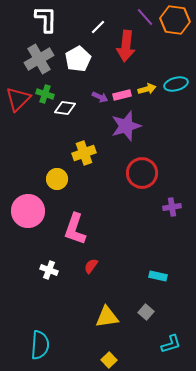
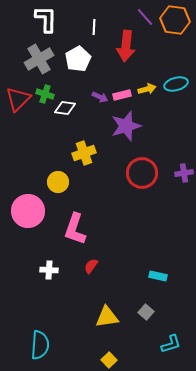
white line: moved 4 px left; rotated 42 degrees counterclockwise
yellow circle: moved 1 px right, 3 px down
purple cross: moved 12 px right, 34 px up
white cross: rotated 18 degrees counterclockwise
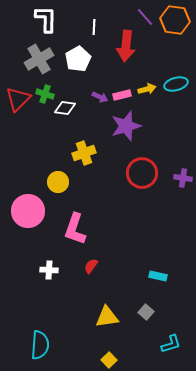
purple cross: moved 1 px left, 5 px down; rotated 18 degrees clockwise
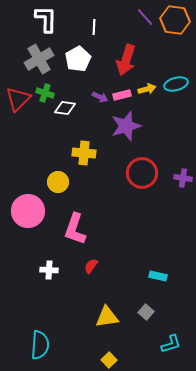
red arrow: moved 14 px down; rotated 12 degrees clockwise
green cross: moved 1 px up
yellow cross: rotated 25 degrees clockwise
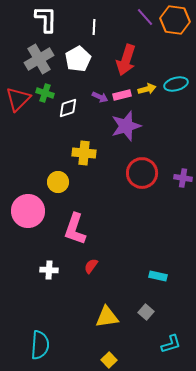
white diamond: moved 3 px right; rotated 25 degrees counterclockwise
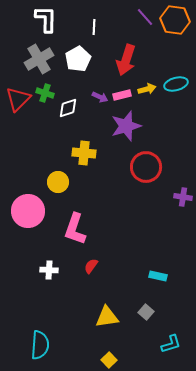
red circle: moved 4 px right, 6 px up
purple cross: moved 19 px down
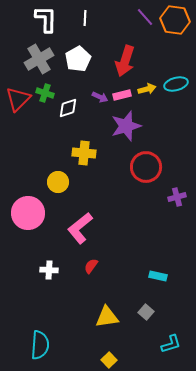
white line: moved 9 px left, 9 px up
red arrow: moved 1 px left, 1 px down
purple cross: moved 6 px left; rotated 24 degrees counterclockwise
pink circle: moved 2 px down
pink L-shape: moved 5 px right, 1 px up; rotated 32 degrees clockwise
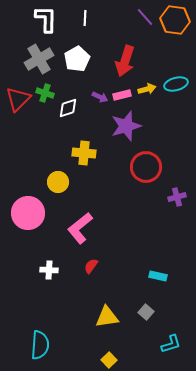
white pentagon: moved 1 px left
